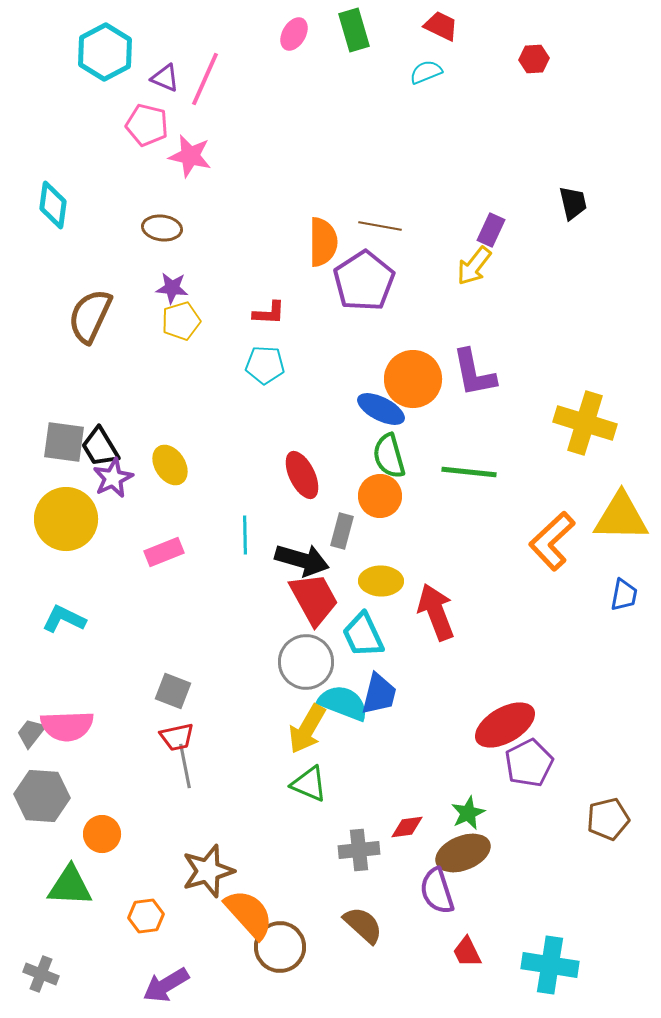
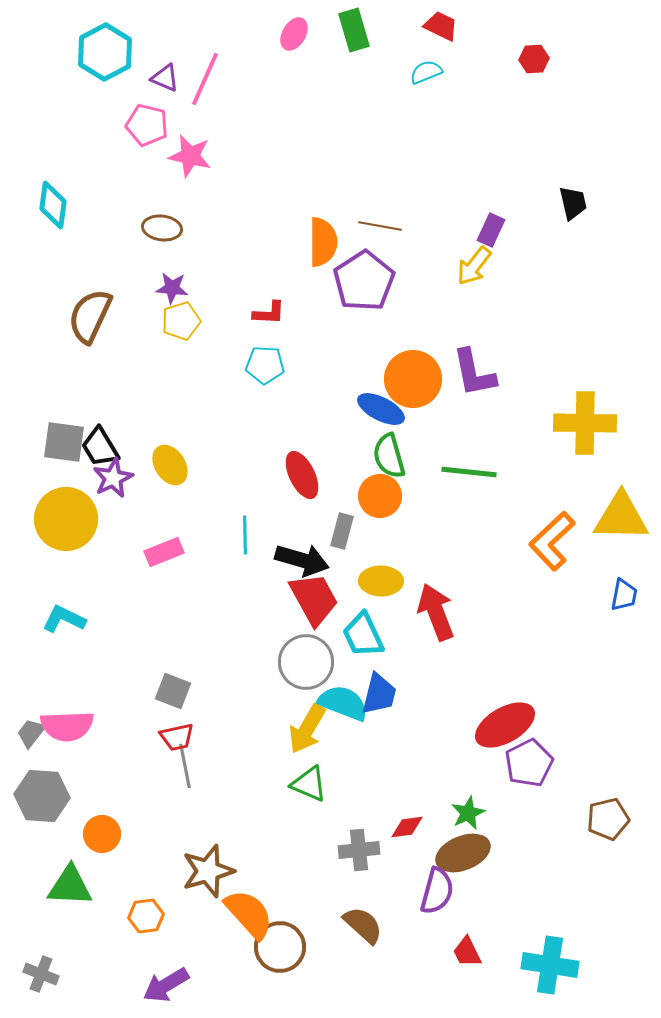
yellow cross at (585, 423): rotated 16 degrees counterclockwise
purple semicircle at (437, 891): rotated 147 degrees counterclockwise
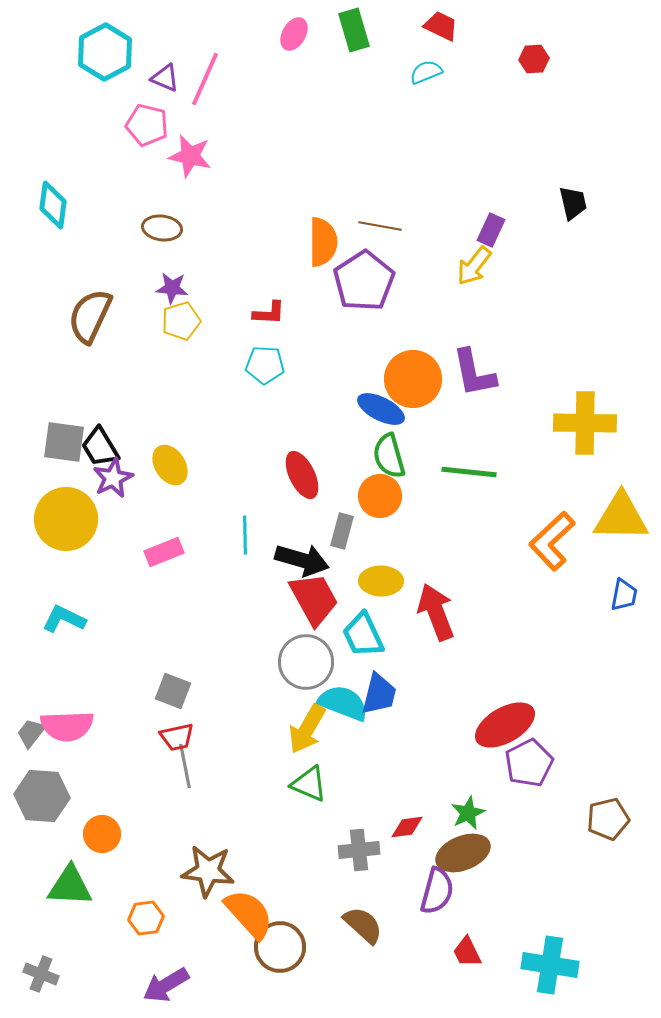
brown star at (208, 871): rotated 24 degrees clockwise
orange hexagon at (146, 916): moved 2 px down
